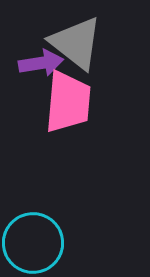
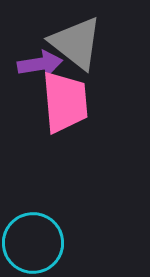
purple arrow: moved 1 px left, 1 px down
pink trapezoid: moved 3 px left; rotated 10 degrees counterclockwise
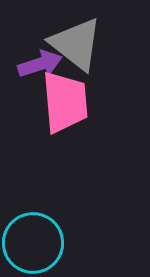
gray triangle: moved 1 px down
purple arrow: rotated 9 degrees counterclockwise
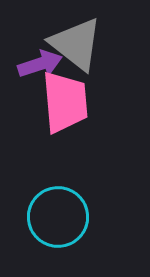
cyan circle: moved 25 px right, 26 px up
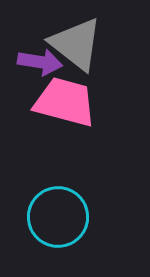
purple arrow: moved 2 px up; rotated 27 degrees clockwise
pink trapezoid: rotated 70 degrees counterclockwise
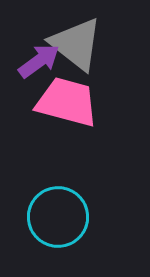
purple arrow: moved 1 px left, 1 px up; rotated 45 degrees counterclockwise
pink trapezoid: moved 2 px right
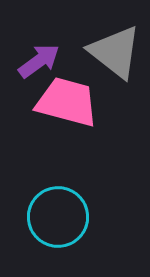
gray triangle: moved 39 px right, 8 px down
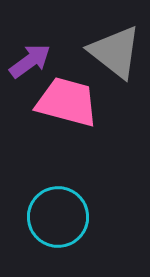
purple arrow: moved 9 px left
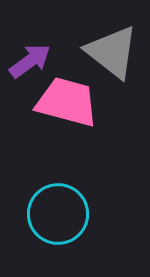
gray triangle: moved 3 px left
cyan circle: moved 3 px up
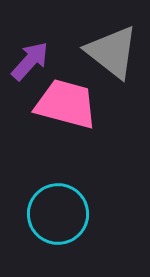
purple arrow: rotated 12 degrees counterclockwise
pink trapezoid: moved 1 px left, 2 px down
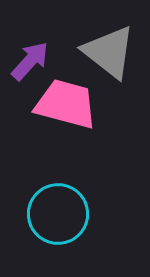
gray triangle: moved 3 px left
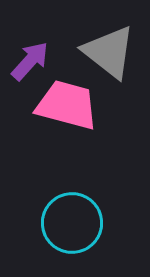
pink trapezoid: moved 1 px right, 1 px down
cyan circle: moved 14 px right, 9 px down
